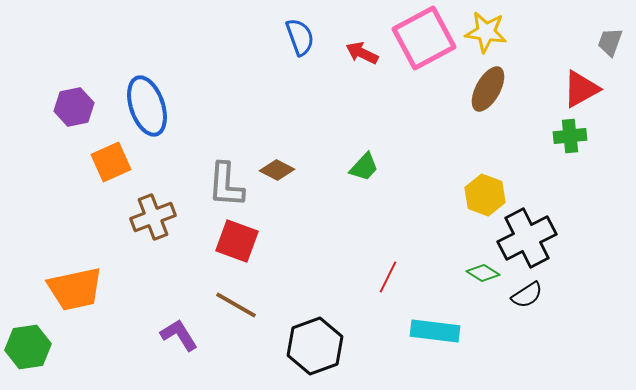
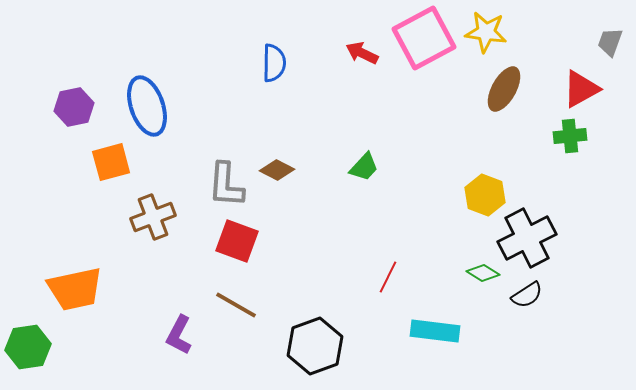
blue semicircle: moved 26 px left, 26 px down; rotated 21 degrees clockwise
brown ellipse: moved 16 px right
orange square: rotated 9 degrees clockwise
purple L-shape: rotated 120 degrees counterclockwise
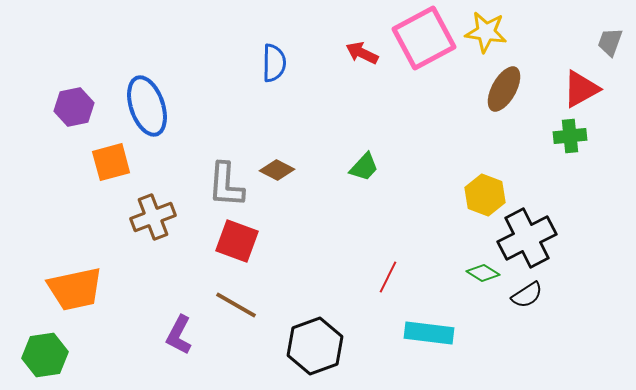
cyan rectangle: moved 6 px left, 2 px down
green hexagon: moved 17 px right, 8 px down
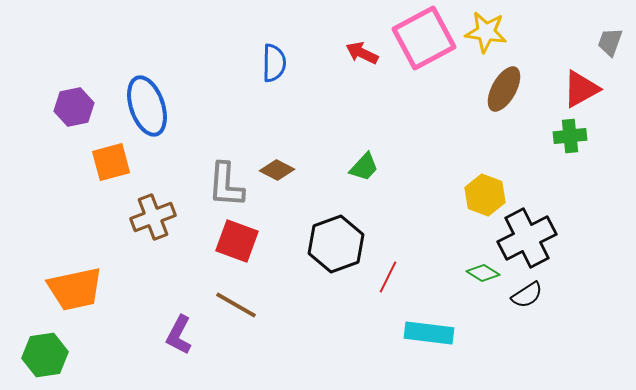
black hexagon: moved 21 px right, 102 px up
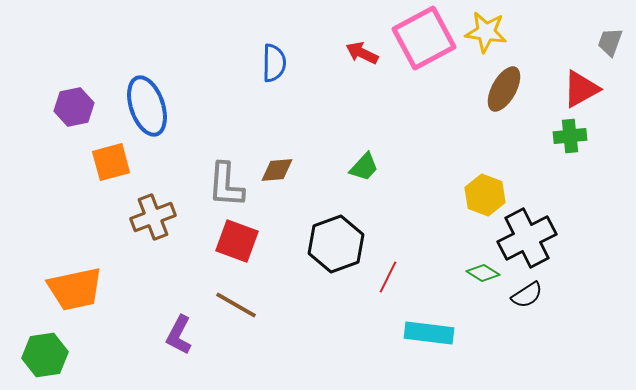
brown diamond: rotated 32 degrees counterclockwise
